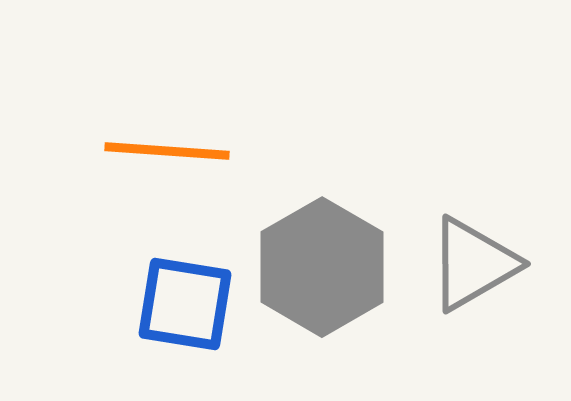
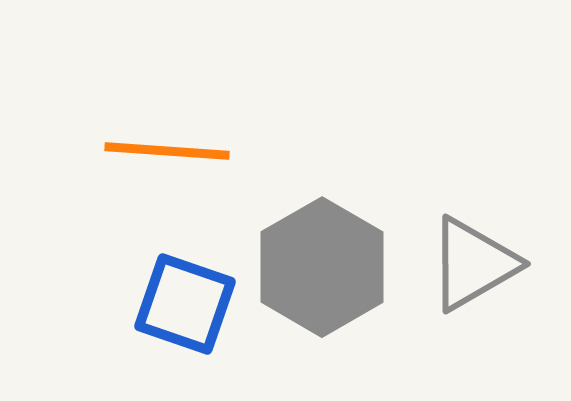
blue square: rotated 10 degrees clockwise
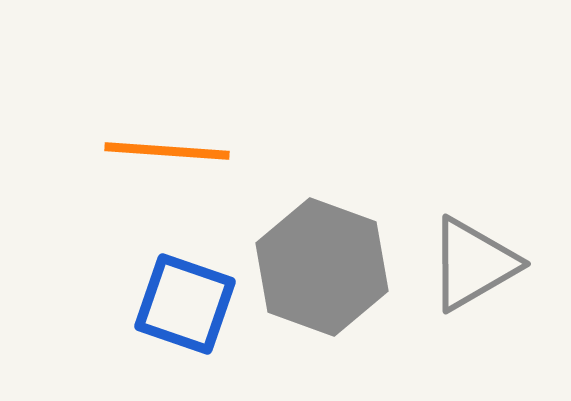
gray hexagon: rotated 10 degrees counterclockwise
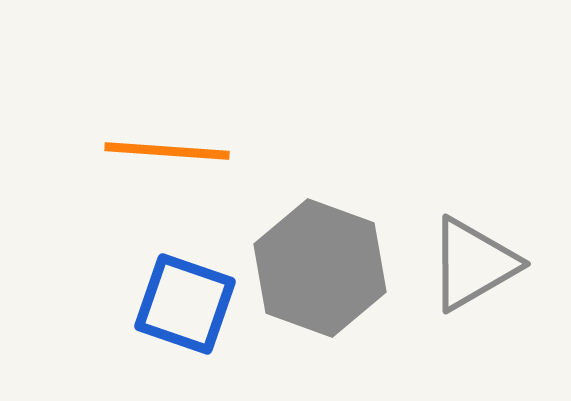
gray hexagon: moved 2 px left, 1 px down
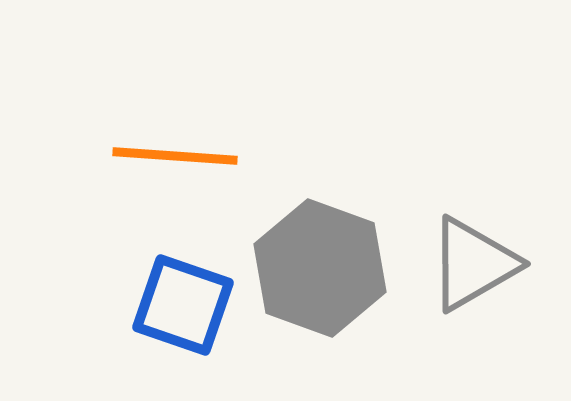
orange line: moved 8 px right, 5 px down
blue square: moved 2 px left, 1 px down
